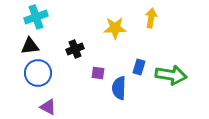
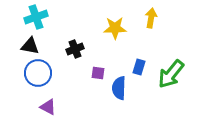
black triangle: rotated 18 degrees clockwise
green arrow: moved 1 px up; rotated 120 degrees clockwise
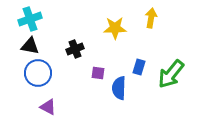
cyan cross: moved 6 px left, 2 px down
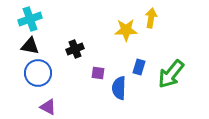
yellow star: moved 11 px right, 2 px down
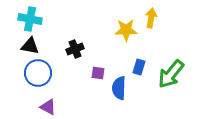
cyan cross: rotated 30 degrees clockwise
